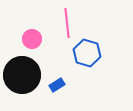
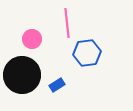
blue hexagon: rotated 24 degrees counterclockwise
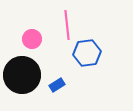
pink line: moved 2 px down
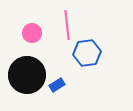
pink circle: moved 6 px up
black circle: moved 5 px right
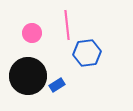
black circle: moved 1 px right, 1 px down
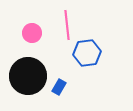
blue rectangle: moved 2 px right, 2 px down; rotated 28 degrees counterclockwise
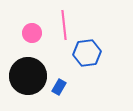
pink line: moved 3 px left
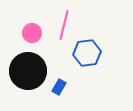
pink line: rotated 20 degrees clockwise
black circle: moved 5 px up
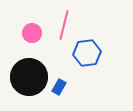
black circle: moved 1 px right, 6 px down
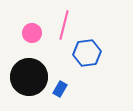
blue rectangle: moved 1 px right, 2 px down
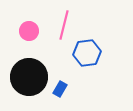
pink circle: moved 3 px left, 2 px up
